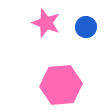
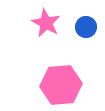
pink star: rotated 8 degrees clockwise
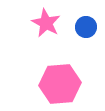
pink hexagon: moved 1 px left, 1 px up
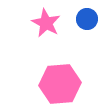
blue circle: moved 1 px right, 8 px up
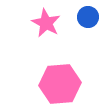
blue circle: moved 1 px right, 2 px up
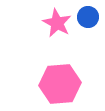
pink star: moved 11 px right
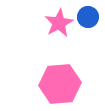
pink star: moved 2 px right; rotated 16 degrees clockwise
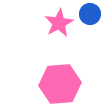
blue circle: moved 2 px right, 3 px up
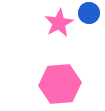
blue circle: moved 1 px left, 1 px up
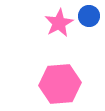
blue circle: moved 3 px down
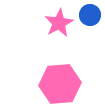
blue circle: moved 1 px right, 1 px up
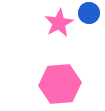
blue circle: moved 1 px left, 2 px up
